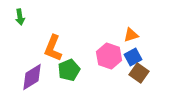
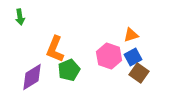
orange L-shape: moved 2 px right, 1 px down
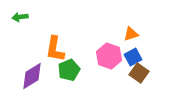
green arrow: rotated 91 degrees clockwise
orange triangle: moved 1 px up
orange L-shape: rotated 12 degrees counterclockwise
purple diamond: moved 1 px up
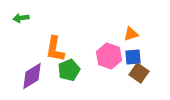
green arrow: moved 1 px right, 1 px down
blue square: rotated 24 degrees clockwise
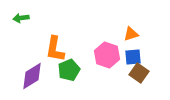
pink hexagon: moved 2 px left, 1 px up
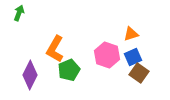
green arrow: moved 2 px left, 5 px up; rotated 119 degrees clockwise
orange L-shape: rotated 20 degrees clockwise
blue square: rotated 18 degrees counterclockwise
purple diamond: moved 2 px left, 1 px up; rotated 32 degrees counterclockwise
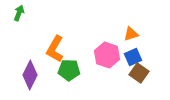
green pentagon: rotated 25 degrees clockwise
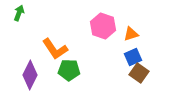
orange L-shape: rotated 64 degrees counterclockwise
pink hexagon: moved 4 px left, 29 px up
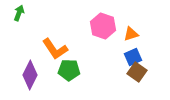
brown square: moved 2 px left, 1 px up
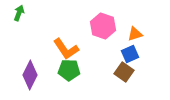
orange triangle: moved 4 px right
orange L-shape: moved 11 px right
blue square: moved 3 px left, 3 px up
brown square: moved 13 px left
